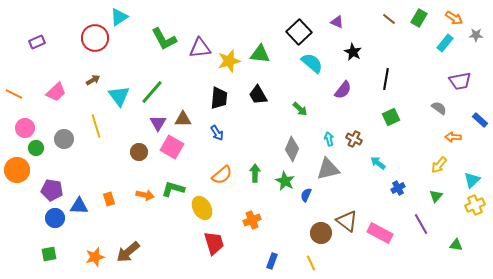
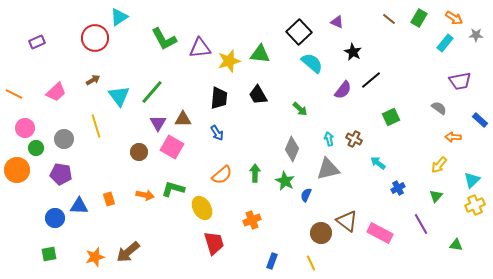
black line at (386, 79): moved 15 px left, 1 px down; rotated 40 degrees clockwise
purple pentagon at (52, 190): moved 9 px right, 16 px up
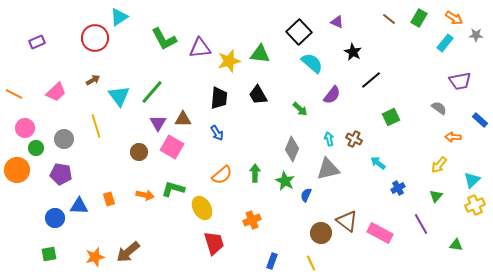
purple semicircle at (343, 90): moved 11 px left, 5 px down
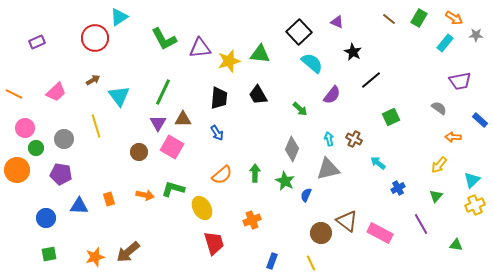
green line at (152, 92): moved 11 px right; rotated 16 degrees counterclockwise
blue circle at (55, 218): moved 9 px left
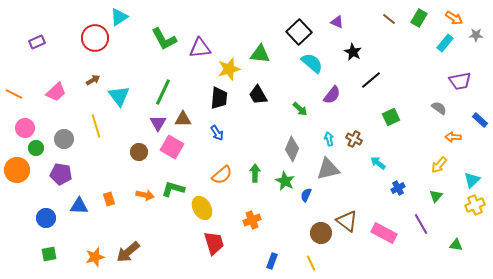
yellow star at (229, 61): moved 8 px down
pink rectangle at (380, 233): moved 4 px right
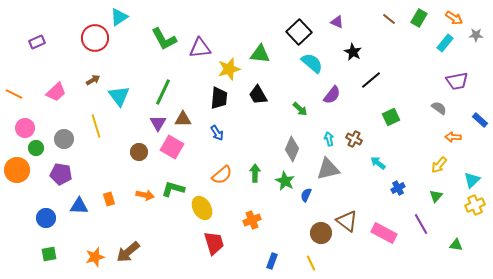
purple trapezoid at (460, 81): moved 3 px left
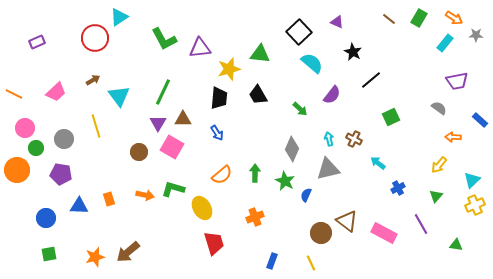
orange cross at (252, 220): moved 3 px right, 3 px up
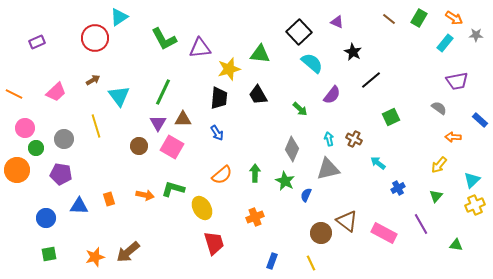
brown circle at (139, 152): moved 6 px up
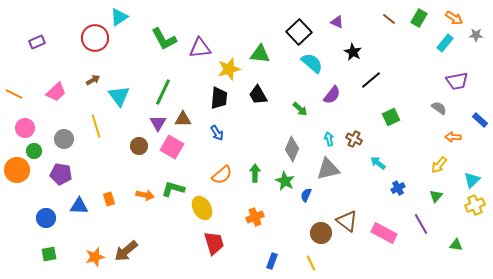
green circle at (36, 148): moved 2 px left, 3 px down
brown arrow at (128, 252): moved 2 px left, 1 px up
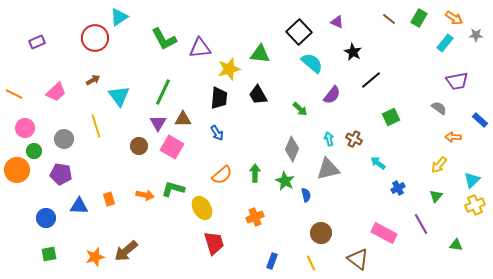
blue semicircle at (306, 195): rotated 144 degrees clockwise
brown triangle at (347, 221): moved 11 px right, 38 px down
